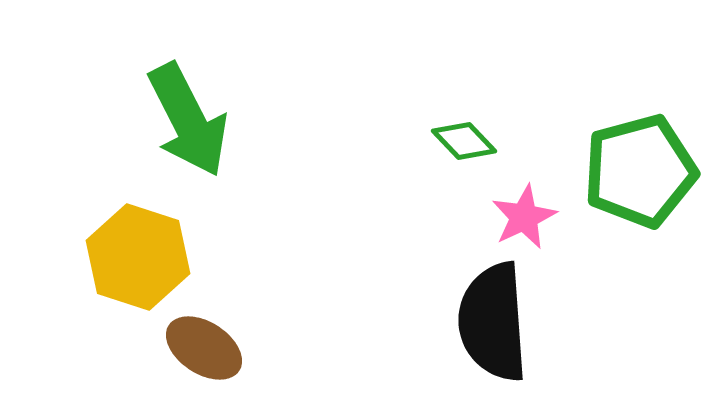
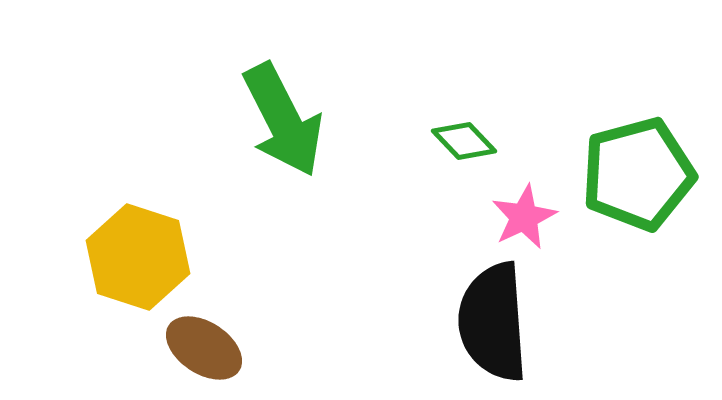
green arrow: moved 95 px right
green pentagon: moved 2 px left, 3 px down
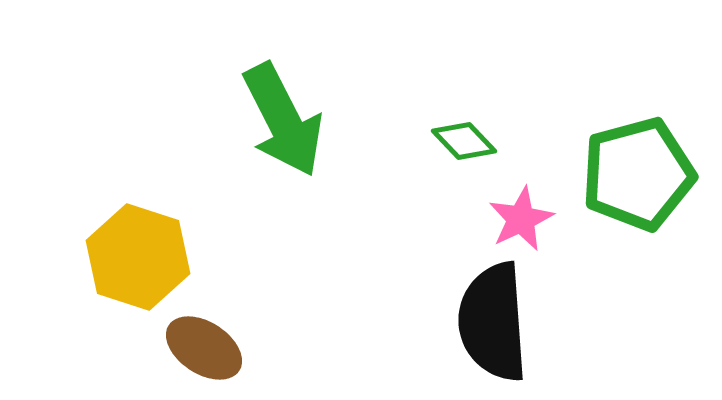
pink star: moved 3 px left, 2 px down
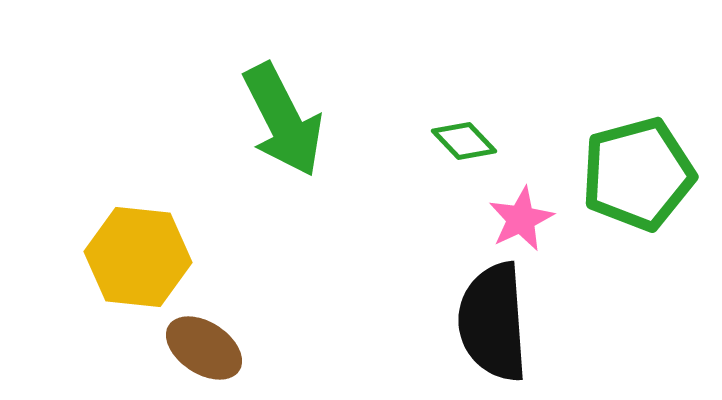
yellow hexagon: rotated 12 degrees counterclockwise
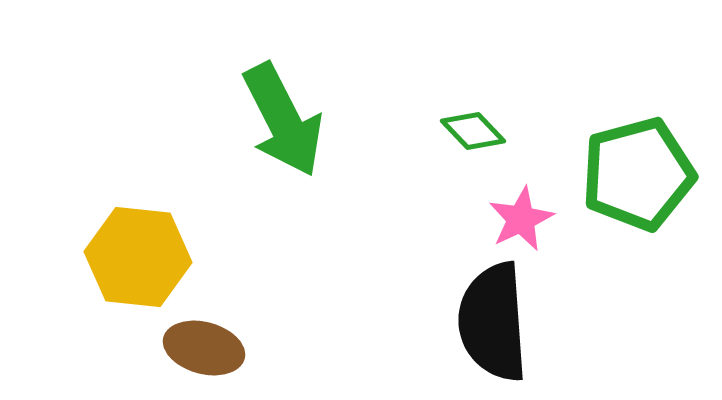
green diamond: moved 9 px right, 10 px up
brown ellipse: rotated 18 degrees counterclockwise
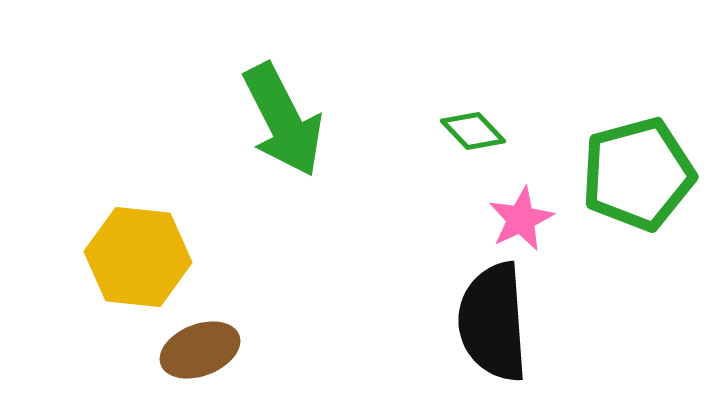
brown ellipse: moved 4 px left, 2 px down; rotated 36 degrees counterclockwise
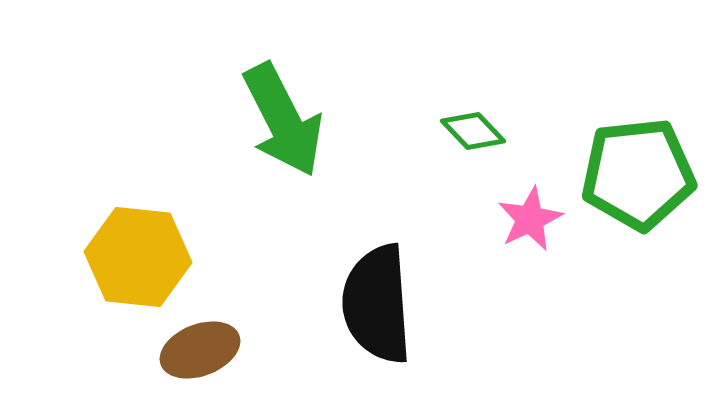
green pentagon: rotated 9 degrees clockwise
pink star: moved 9 px right
black semicircle: moved 116 px left, 18 px up
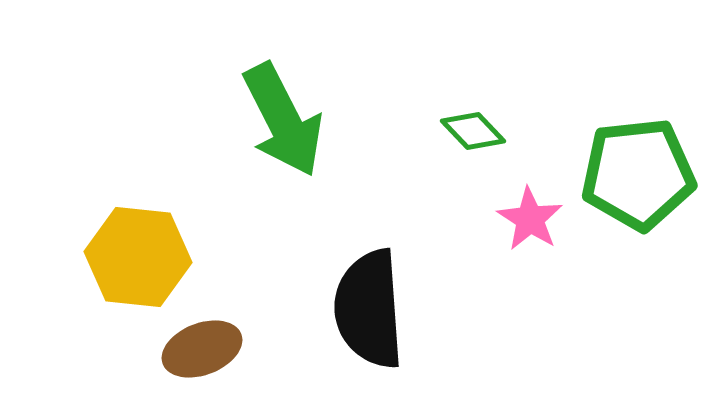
pink star: rotated 14 degrees counterclockwise
black semicircle: moved 8 px left, 5 px down
brown ellipse: moved 2 px right, 1 px up
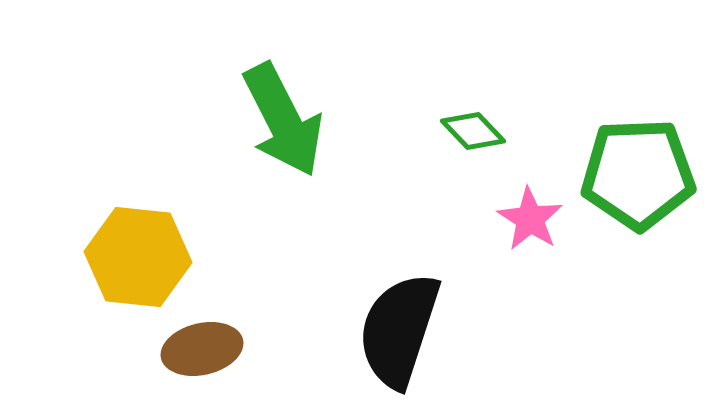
green pentagon: rotated 4 degrees clockwise
black semicircle: moved 30 px right, 21 px down; rotated 22 degrees clockwise
brown ellipse: rotated 8 degrees clockwise
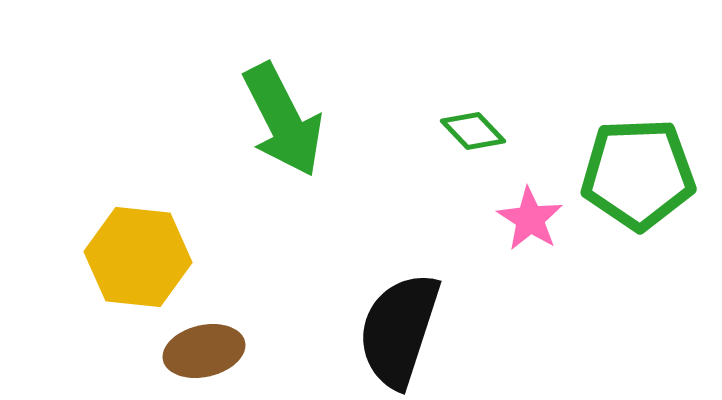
brown ellipse: moved 2 px right, 2 px down
